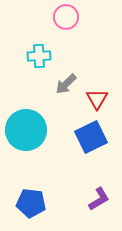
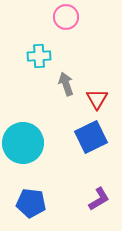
gray arrow: rotated 115 degrees clockwise
cyan circle: moved 3 px left, 13 px down
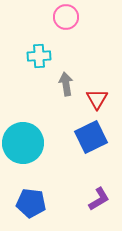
gray arrow: rotated 10 degrees clockwise
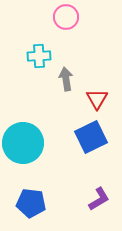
gray arrow: moved 5 px up
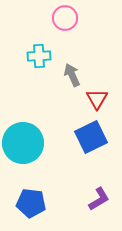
pink circle: moved 1 px left, 1 px down
gray arrow: moved 6 px right, 4 px up; rotated 15 degrees counterclockwise
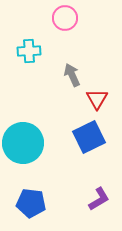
cyan cross: moved 10 px left, 5 px up
blue square: moved 2 px left
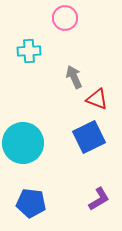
gray arrow: moved 2 px right, 2 px down
red triangle: rotated 40 degrees counterclockwise
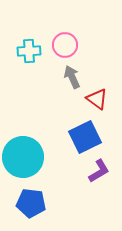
pink circle: moved 27 px down
gray arrow: moved 2 px left
red triangle: rotated 15 degrees clockwise
blue square: moved 4 px left
cyan circle: moved 14 px down
purple L-shape: moved 28 px up
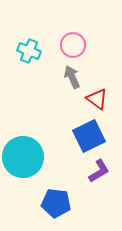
pink circle: moved 8 px right
cyan cross: rotated 25 degrees clockwise
blue square: moved 4 px right, 1 px up
blue pentagon: moved 25 px right
